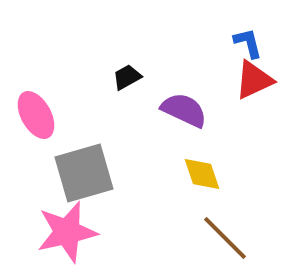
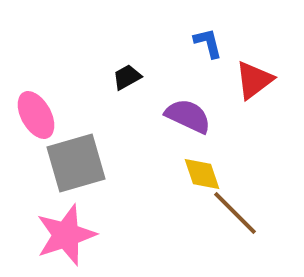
blue L-shape: moved 40 px left
red triangle: rotated 12 degrees counterclockwise
purple semicircle: moved 4 px right, 6 px down
gray square: moved 8 px left, 10 px up
pink star: moved 1 px left, 3 px down; rotated 6 degrees counterclockwise
brown line: moved 10 px right, 25 px up
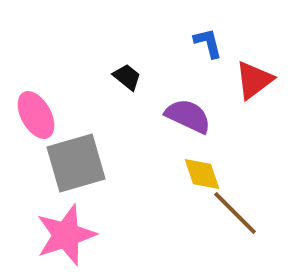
black trapezoid: rotated 68 degrees clockwise
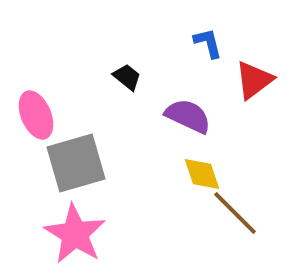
pink ellipse: rotated 6 degrees clockwise
pink star: moved 9 px right, 1 px up; rotated 22 degrees counterclockwise
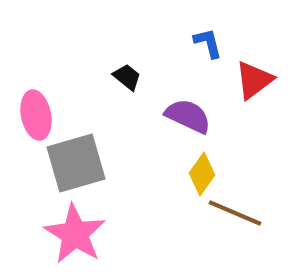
pink ellipse: rotated 12 degrees clockwise
yellow diamond: rotated 54 degrees clockwise
brown line: rotated 22 degrees counterclockwise
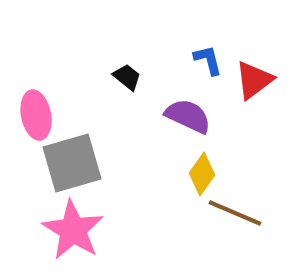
blue L-shape: moved 17 px down
gray square: moved 4 px left
pink star: moved 2 px left, 4 px up
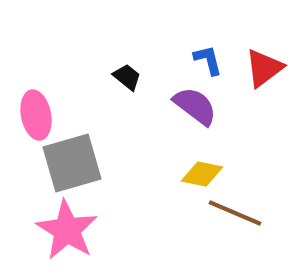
red triangle: moved 10 px right, 12 px up
purple semicircle: moved 7 px right, 10 px up; rotated 12 degrees clockwise
yellow diamond: rotated 66 degrees clockwise
pink star: moved 6 px left
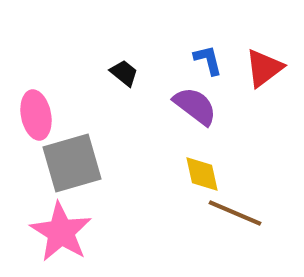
black trapezoid: moved 3 px left, 4 px up
yellow diamond: rotated 66 degrees clockwise
pink star: moved 6 px left, 2 px down
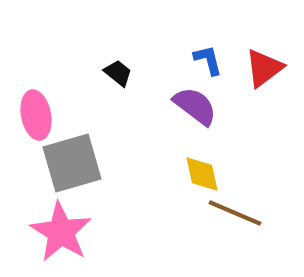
black trapezoid: moved 6 px left
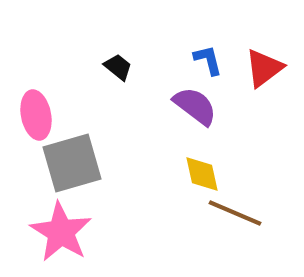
black trapezoid: moved 6 px up
